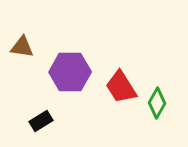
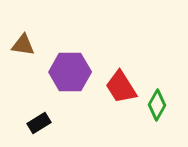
brown triangle: moved 1 px right, 2 px up
green diamond: moved 2 px down
black rectangle: moved 2 px left, 2 px down
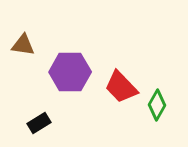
red trapezoid: rotated 12 degrees counterclockwise
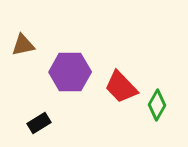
brown triangle: rotated 20 degrees counterclockwise
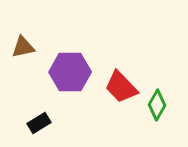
brown triangle: moved 2 px down
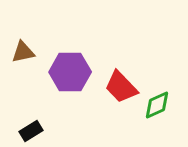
brown triangle: moved 5 px down
green diamond: rotated 36 degrees clockwise
black rectangle: moved 8 px left, 8 px down
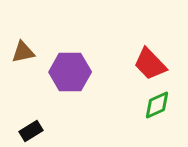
red trapezoid: moved 29 px right, 23 px up
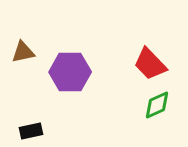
black rectangle: rotated 20 degrees clockwise
